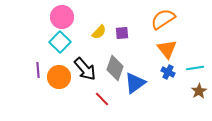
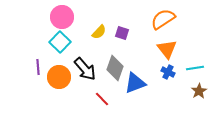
purple square: rotated 24 degrees clockwise
purple line: moved 3 px up
blue triangle: rotated 15 degrees clockwise
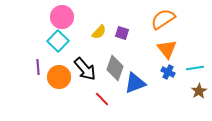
cyan square: moved 2 px left, 1 px up
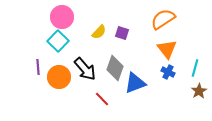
cyan line: rotated 66 degrees counterclockwise
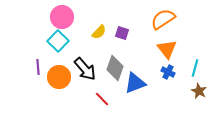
brown star: rotated 14 degrees counterclockwise
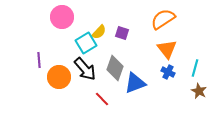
cyan square: moved 28 px right, 2 px down; rotated 15 degrees clockwise
purple line: moved 1 px right, 7 px up
